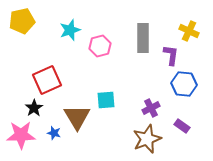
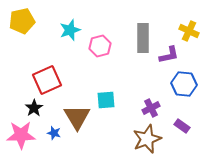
purple L-shape: moved 2 px left; rotated 70 degrees clockwise
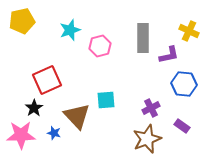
brown triangle: moved 1 px up; rotated 12 degrees counterclockwise
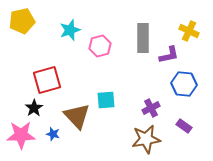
red square: rotated 8 degrees clockwise
purple rectangle: moved 2 px right
blue star: moved 1 px left, 1 px down
brown star: moved 1 px left; rotated 12 degrees clockwise
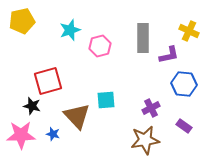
red square: moved 1 px right, 1 px down
black star: moved 2 px left, 2 px up; rotated 24 degrees counterclockwise
brown star: moved 1 px left, 1 px down
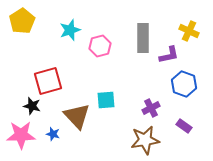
yellow pentagon: rotated 20 degrees counterclockwise
blue hexagon: rotated 15 degrees clockwise
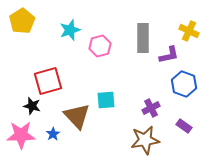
blue star: rotated 24 degrees clockwise
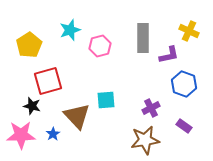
yellow pentagon: moved 7 px right, 24 px down
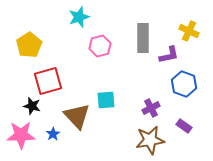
cyan star: moved 9 px right, 13 px up
brown star: moved 5 px right
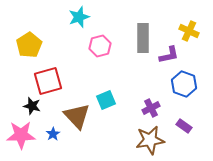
cyan square: rotated 18 degrees counterclockwise
